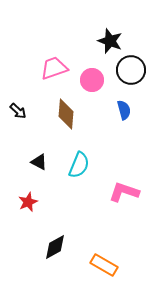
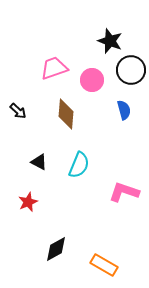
black diamond: moved 1 px right, 2 px down
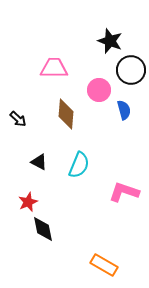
pink trapezoid: rotated 20 degrees clockwise
pink circle: moved 7 px right, 10 px down
black arrow: moved 8 px down
black diamond: moved 13 px left, 20 px up; rotated 72 degrees counterclockwise
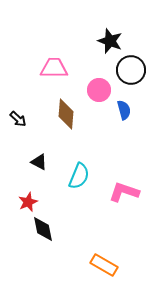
cyan semicircle: moved 11 px down
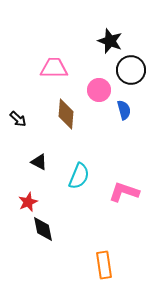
orange rectangle: rotated 52 degrees clockwise
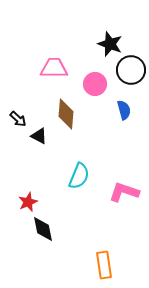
black star: moved 3 px down
pink circle: moved 4 px left, 6 px up
black triangle: moved 26 px up
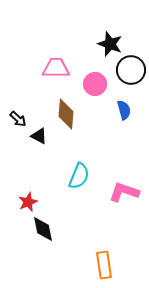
pink trapezoid: moved 2 px right
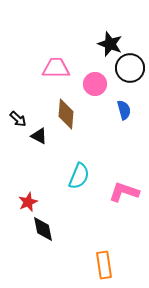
black circle: moved 1 px left, 2 px up
